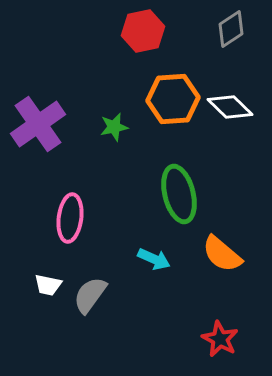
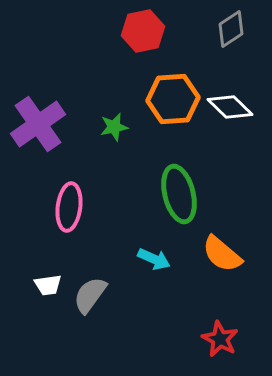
pink ellipse: moved 1 px left, 11 px up
white trapezoid: rotated 20 degrees counterclockwise
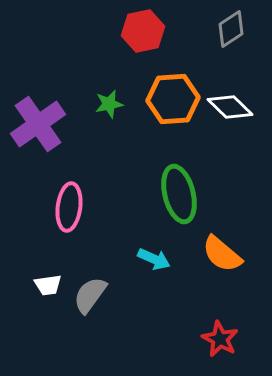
green star: moved 5 px left, 23 px up
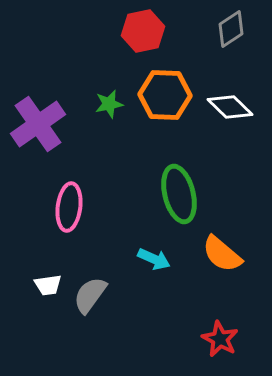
orange hexagon: moved 8 px left, 4 px up; rotated 6 degrees clockwise
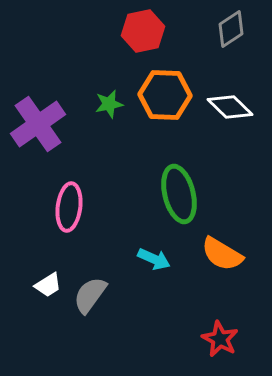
orange semicircle: rotated 9 degrees counterclockwise
white trapezoid: rotated 24 degrees counterclockwise
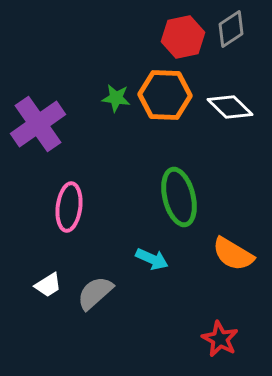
red hexagon: moved 40 px right, 6 px down
green star: moved 7 px right, 6 px up; rotated 20 degrees clockwise
green ellipse: moved 3 px down
orange semicircle: moved 11 px right
cyan arrow: moved 2 px left
gray semicircle: moved 5 px right, 2 px up; rotated 12 degrees clockwise
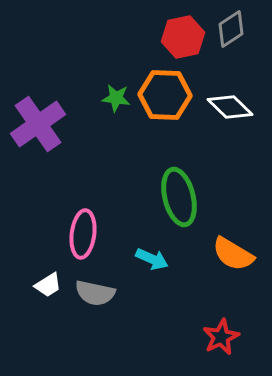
pink ellipse: moved 14 px right, 27 px down
gray semicircle: rotated 126 degrees counterclockwise
red star: moved 1 px right, 2 px up; rotated 18 degrees clockwise
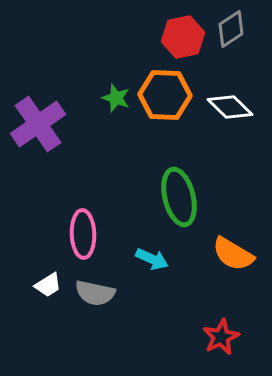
green star: rotated 12 degrees clockwise
pink ellipse: rotated 9 degrees counterclockwise
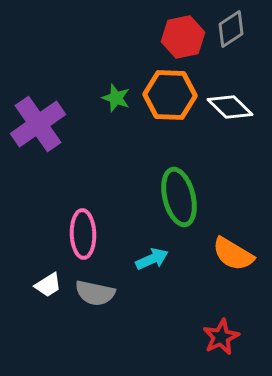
orange hexagon: moved 5 px right
cyan arrow: rotated 48 degrees counterclockwise
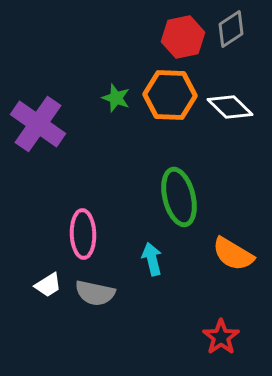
purple cross: rotated 20 degrees counterclockwise
cyan arrow: rotated 80 degrees counterclockwise
red star: rotated 9 degrees counterclockwise
